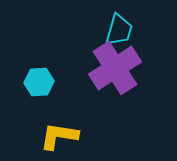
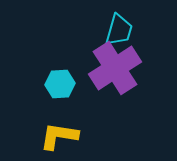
cyan hexagon: moved 21 px right, 2 px down
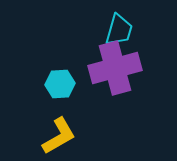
purple cross: rotated 18 degrees clockwise
yellow L-shape: rotated 141 degrees clockwise
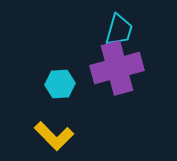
purple cross: moved 2 px right
yellow L-shape: moved 5 px left; rotated 75 degrees clockwise
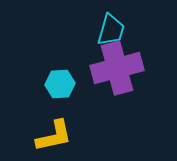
cyan trapezoid: moved 8 px left
yellow L-shape: rotated 57 degrees counterclockwise
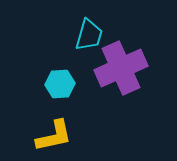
cyan trapezoid: moved 22 px left, 5 px down
purple cross: moved 4 px right; rotated 9 degrees counterclockwise
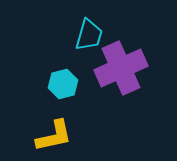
cyan hexagon: moved 3 px right; rotated 12 degrees counterclockwise
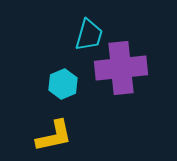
purple cross: rotated 18 degrees clockwise
cyan hexagon: rotated 8 degrees counterclockwise
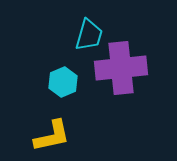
cyan hexagon: moved 2 px up
yellow L-shape: moved 2 px left
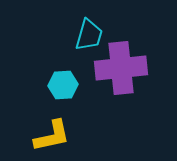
cyan hexagon: moved 3 px down; rotated 20 degrees clockwise
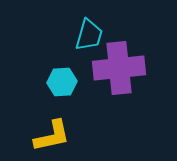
purple cross: moved 2 px left
cyan hexagon: moved 1 px left, 3 px up
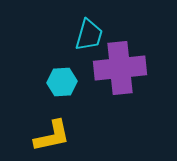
purple cross: moved 1 px right
